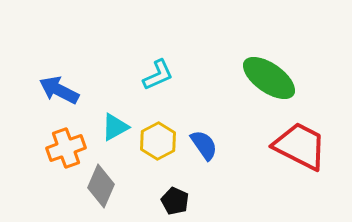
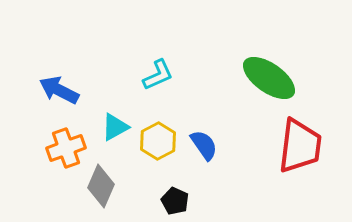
red trapezoid: rotated 70 degrees clockwise
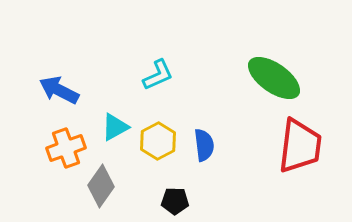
green ellipse: moved 5 px right
blue semicircle: rotated 28 degrees clockwise
gray diamond: rotated 12 degrees clockwise
black pentagon: rotated 24 degrees counterclockwise
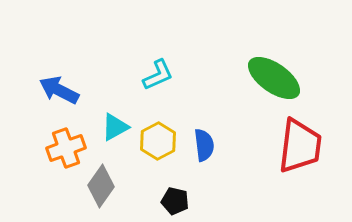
black pentagon: rotated 12 degrees clockwise
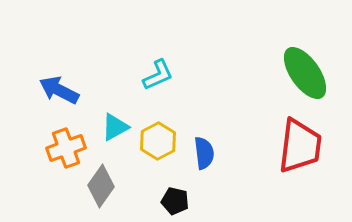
green ellipse: moved 31 px right, 5 px up; rotated 20 degrees clockwise
blue semicircle: moved 8 px down
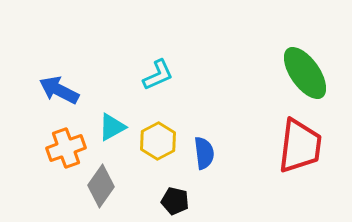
cyan triangle: moved 3 px left
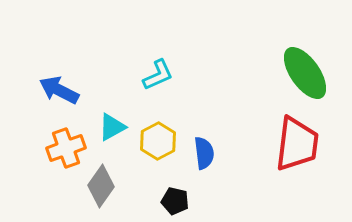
red trapezoid: moved 3 px left, 2 px up
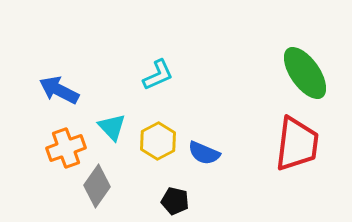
cyan triangle: rotated 44 degrees counterclockwise
blue semicircle: rotated 120 degrees clockwise
gray diamond: moved 4 px left
